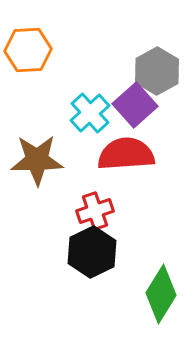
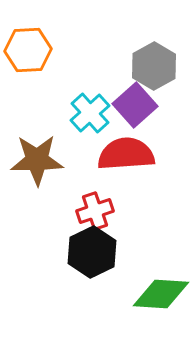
gray hexagon: moved 3 px left, 5 px up
green diamond: rotated 62 degrees clockwise
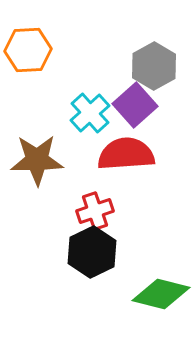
green diamond: rotated 10 degrees clockwise
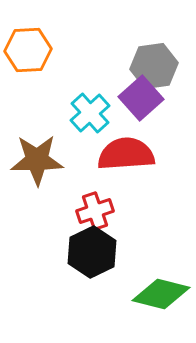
gray hexagon: rotated 21 degrees clockwise
purple square: moved 6 px right, 7 px up
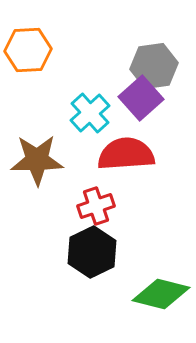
red cross: moved 1 px right, 5 px up
